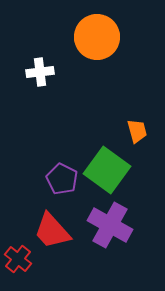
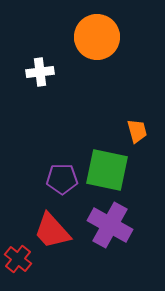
green square: rotated 24 degrees counterclockwise
purple pentagon: rotated 28 degrees counterclockwise
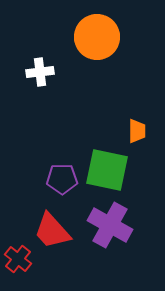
orange trapezoid: rotated 15 degrees clockwise
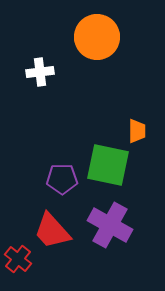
green square: moved 1 px right, 5 px up
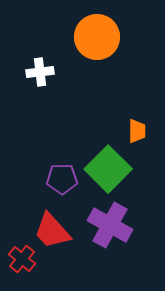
green square: moved 4 px down; rotated 33 degrees clockwise
red cross: moved 4 px right
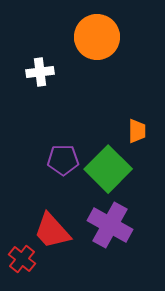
purple pentagon: moved 1 px right, 19 px up
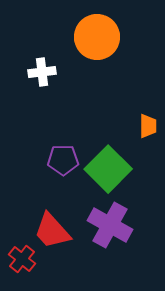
white cross: moved 2 px right
orange trapezoid: moved 11 px right, 5 px up
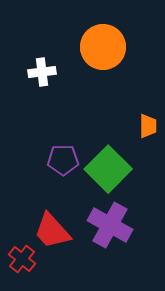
orange circle: moved 6 px right, 10 px down
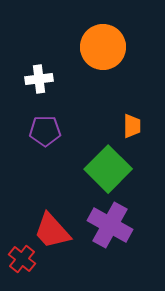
white cross: moved 3 px left, 7 px down
orange trapezoid: moved 16 px left
purple pentagon: moved 18 px left, 29 px up
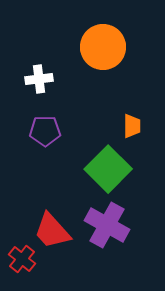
purple cross: moved 3 px left
